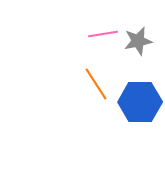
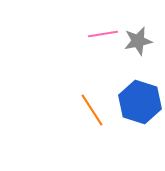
orange line: moved 4 px left, 26 px down
blue hexagon: rotated 18 degrees clockwise
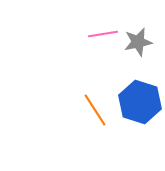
gray star: moved 1 px down
orange line: moved 3 px right
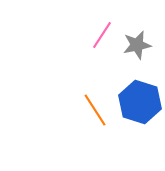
pink line: moved 1 px left, 1 px down; rotated 48 degrees counterclockwise
gray star: moved 1 px left, 3 px down
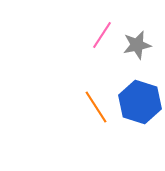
orange line: moved 1 px right, 3 px up
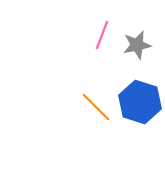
pink line: rotated 12 degrees counterclockwise
orange line: rotated 12 degrees counterclockwise
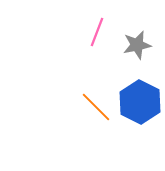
pink line: moved 5 px left, 3 px up
blue hexagon: rotated 9 degrees clockwise
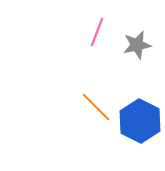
blue hexagon: moved 19 px down
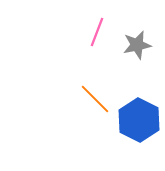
orange line: moved 1 px left, 8 px up
blue hexagon: moved 1 px left, 1 px up
